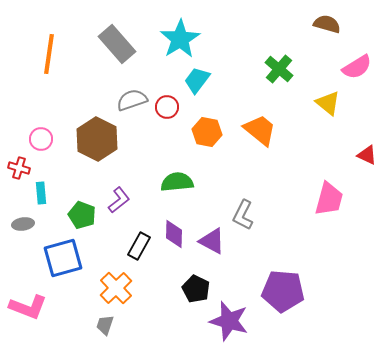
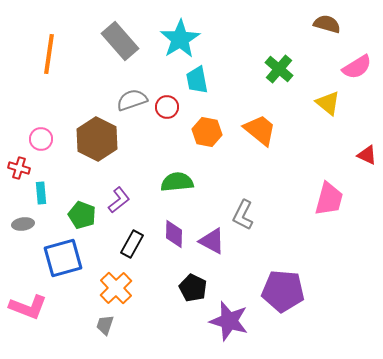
gray rectangle: moved 3 px right, 3 px up
cyan trapezoid: rotated 48 degrees counterclockwise
black rectangle: moved 7 px left, 2 px up
black pentagon: moved 3 px left, 1 px up
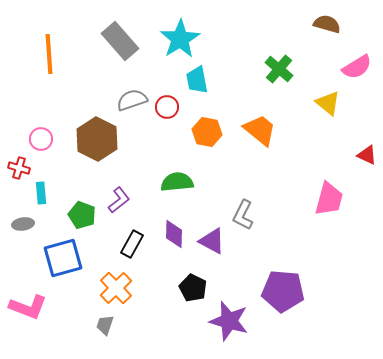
orange line: rotated 12 degrees counterclockwise
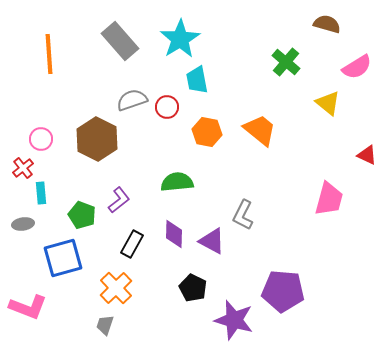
green cross: moved 7 px right, 7 px up
red cross: moved 4 px right; rotated 35 degrees clockwise
purple star: moved 5 px right, 1 px up
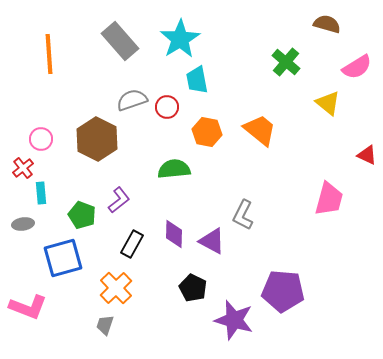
green semicircle: moved 3 px left, 13 px up
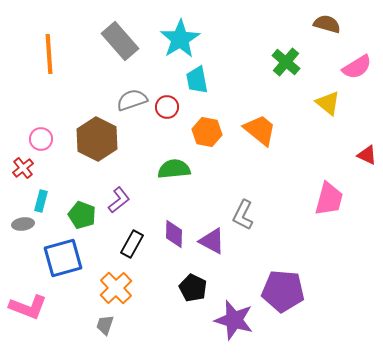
cyan rectangle: moved 8 px down; rotated 20 degrees clockwise
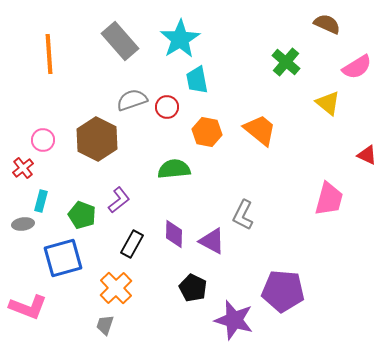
brown semicircle: rotated 8 degrees clockwise
pink circle: moved 2 px right, 1 px down
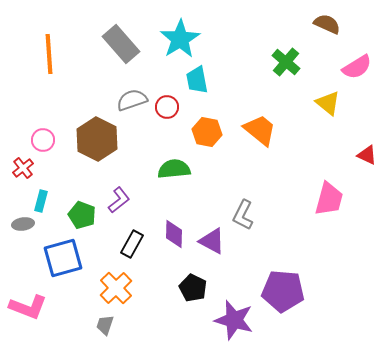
gray rectangle: moved 1 px right, 3 px down
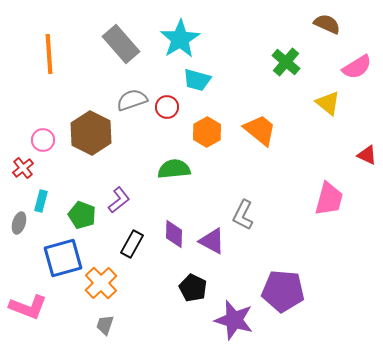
cyan trapezoid: rotated 64 degrees counterclockwise
orange hexagon: rotated 20 degrees clockwise
brown hexagon: moved 6 px left, 6 px up
gray ellipse: moved 4 px left, 1 px up; rotated 65 degrees counterclockwise
orange cross: moved 15 px left, 5 px up
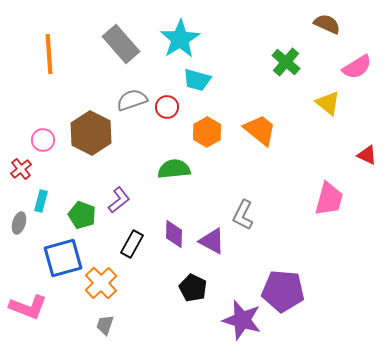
red cross: moved 2 px left, 1 px down
purple star: moved 8 px right
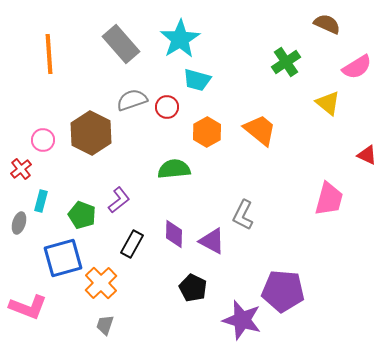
green cross: rotated 16 degrees clockwise
